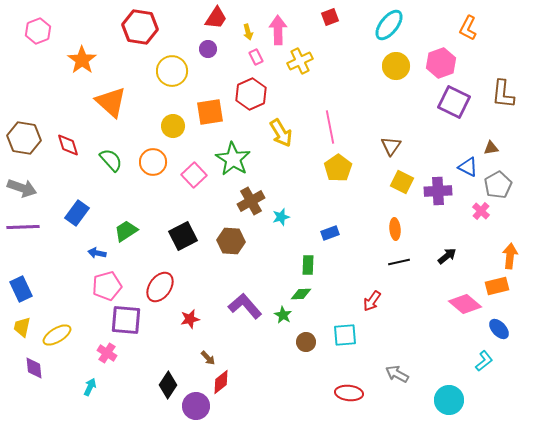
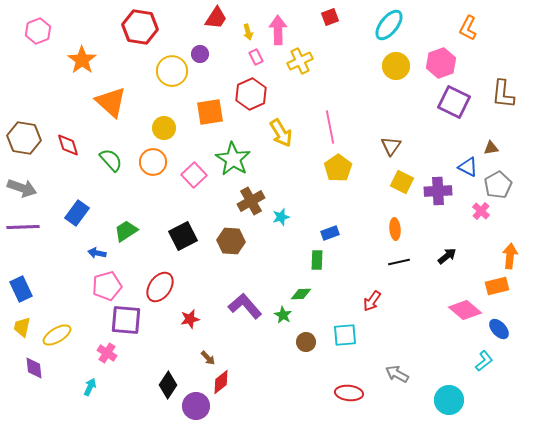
purple circle at (208, 49): moved 8 px left, 5 px down
yellow circle at (173, 126): moved 9 px left, 2 px down
green rectangle at (308, 265): moved 9 px right, 5 px up
pink diamond at (465, 304): moved 6 px down
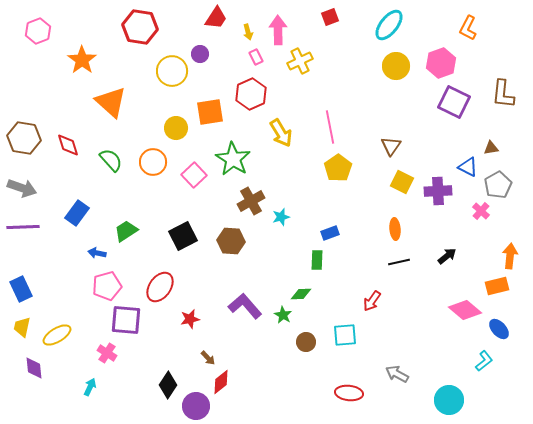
yellow circle at (164, 128): moved 12 px right
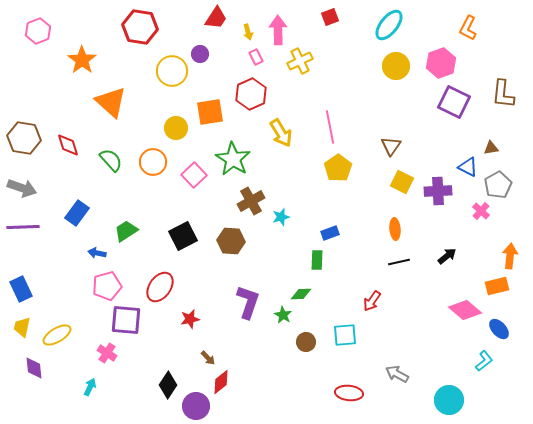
purple L-shape at (245, 306): moved 3 px right, 4 px up; rotated 60 degrees clockwise
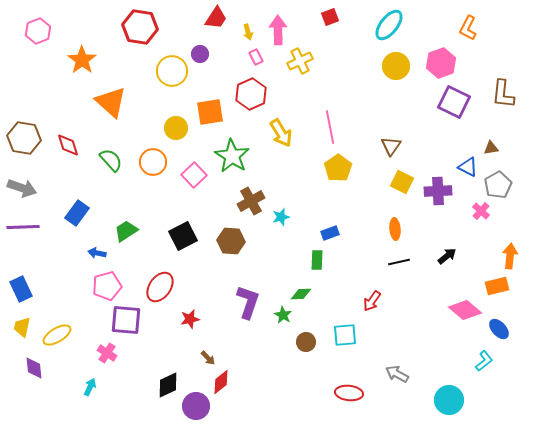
green star at (233, 159): moved 1 px left, 3 px up
black diamond at (168, 385): rotated 32 degrees clockwise
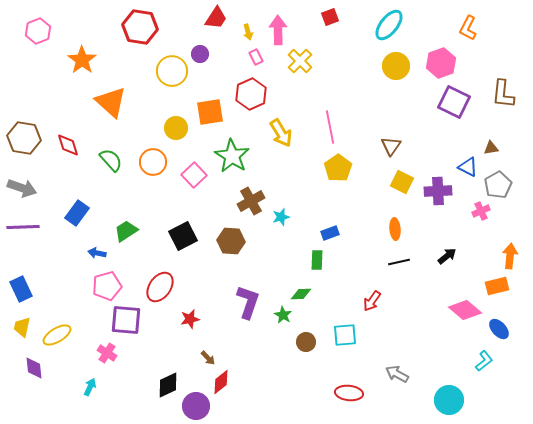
yellow cross at (300, 61): rotated 20 degrees counterclockwise
pink cross at (481, 211): rotated 24 degrees clockwise
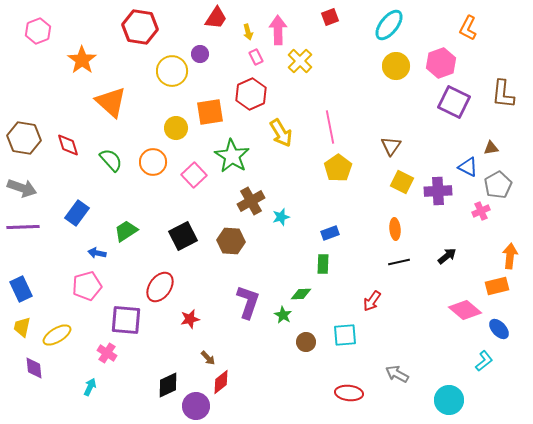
green rectangle at (317, 260): moved 6 px right, 4 px down
pink pentagon at (107, 286): moved 20 px left
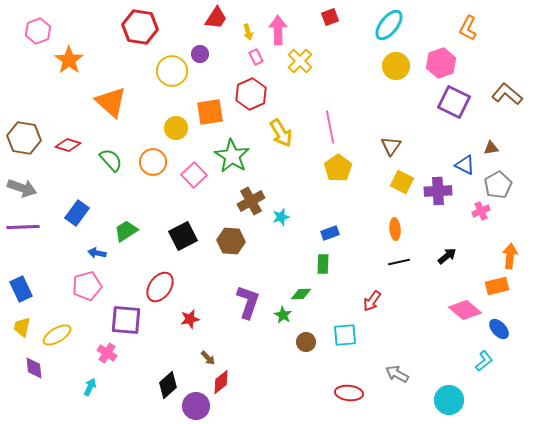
orange star at (82, 60): moved 13 px left
brown L-shape at (503, 94): moved 4 px right; rotated 124 degrees clockwise
red diamond at (68, 145): rotated 55 degrees counterclockwise
blue triangle at (468, 167): moved 3 px left, 2 px up
black diamond at (168, 385): rotated 16 degrees counterclockwise
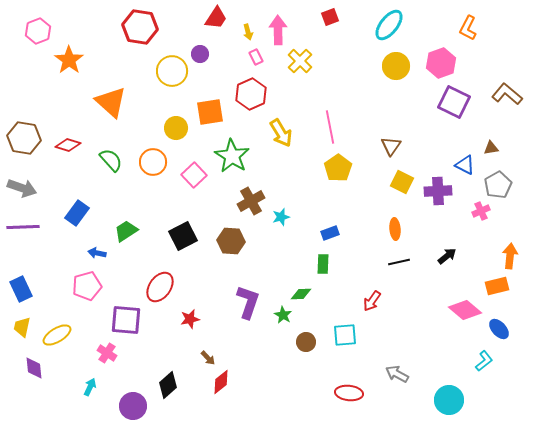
purple circle at (196, 406): moved 63 px left
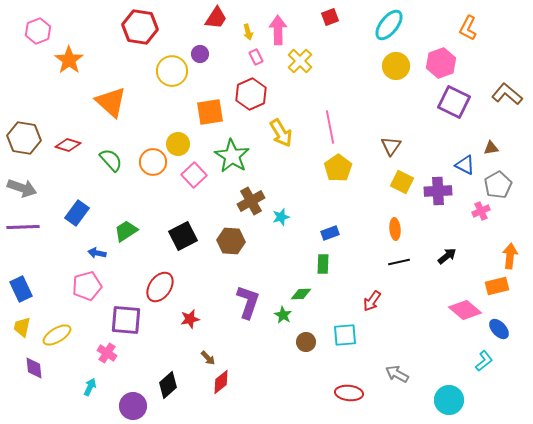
yellow circle at (176, 128): moved 2 px right, 16 px down
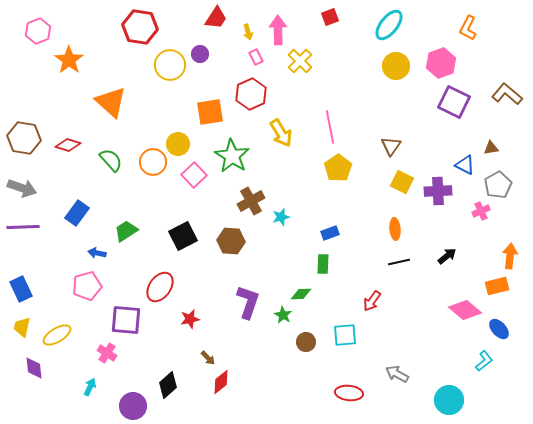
yellow circle at (172, 71): moved 2 px left, 6 px up
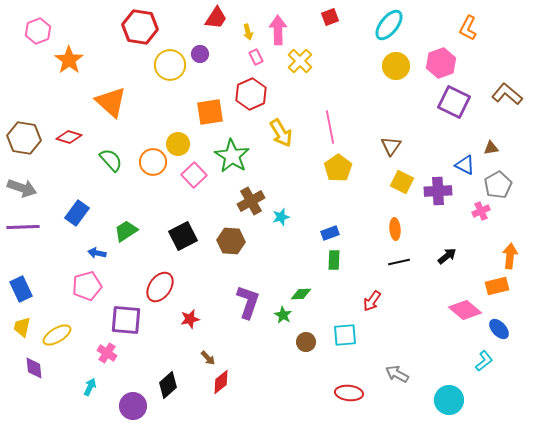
red diamond at (68, 145): moved 1 px right, 8 px up
green rectangle at (323, 264): moved 11 px right, 4 px up
